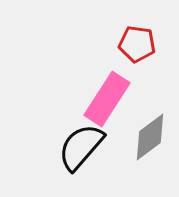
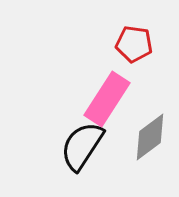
red pentagon: moved 3 px left
black semicircle: moved 1 px right, 1 px up; rotated 8 degrees counterclockwise
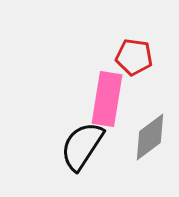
red pentagon: moved 13 px down
pink rectangle: rotated 24 degrees counterclockwise
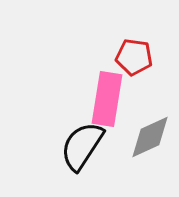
gray diamond: rotated 12 degrees clockwise
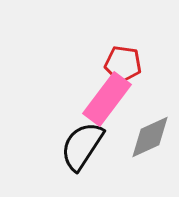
red pentagon: moved 11 px left, 7 px down
pink rectangle: rotated 28 degrees clockwise
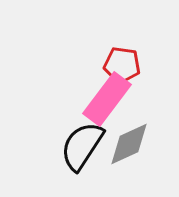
red pentagon: moved 1 px left, 1 px down
gray diamond: moved 21 px left, 7 px down
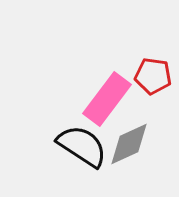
red pentagon: moved 31 px right, 11 px down
black semicircle: rotated 90 degrees clockwise
